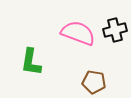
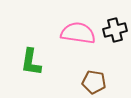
pink semicircle: rotated 12 degrees counterclockwise
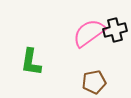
pink semicircle: moved 11 px right; rotated 44 degrees counterclockwise
brown pentagon: rotated 20 degrees counterclockwise
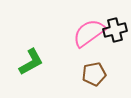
green L-shape: rotated 128 degrees counterclockwise
brown pentagon: moved 8 px up
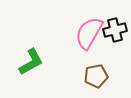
pink semicircle: rotated 24 degrees counterclockwise
brown pentagon: moved 2 px right, 2 px down
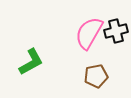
black cross: moved 1 px right, 1 px down
